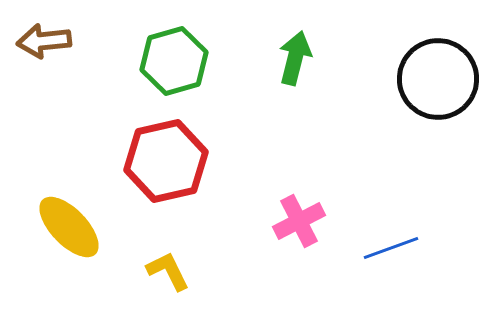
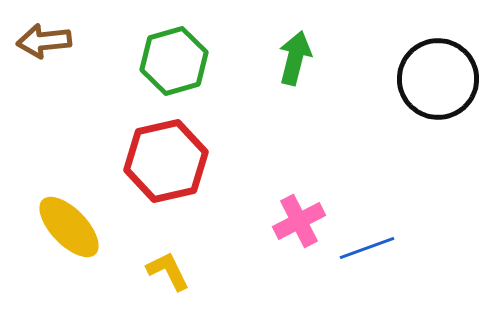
blue line: moved 24 px left
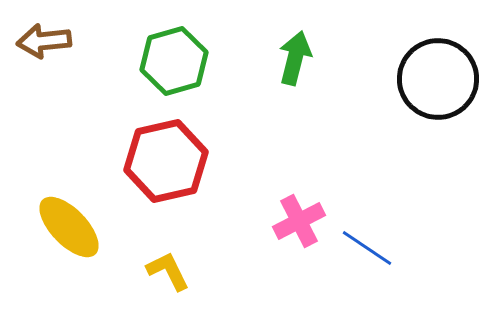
blue line: rotated 54 degrees clockwise
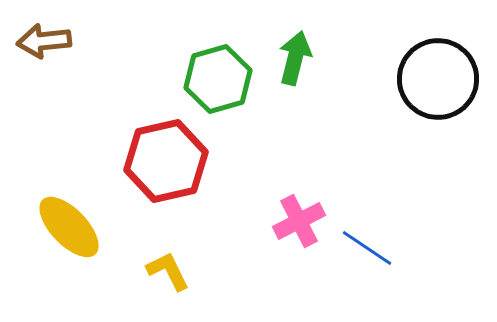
green hexagon: moved 44 px right, 18 px down
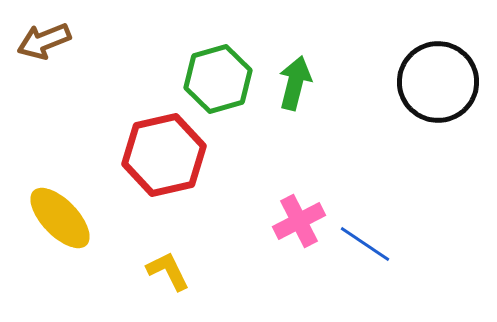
brown arrow: rotated 16 degrees counterclockwise
green arrow: moved 25 px down
black circle: moved 3 px down
red hexagon: moved 2 px left, 6 px up
yellow ellipse: moved 9 px left, 9 px up
blue line: moved 2 px left, 4 px up
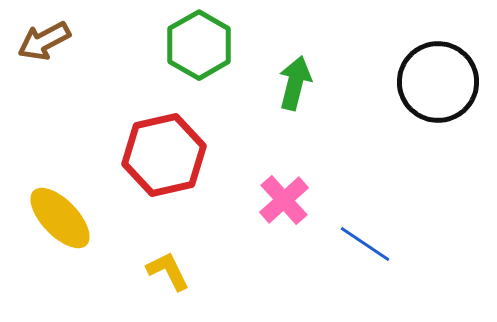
brown arrow: rotated 6 degrees counterclockwise
green hexagon: moved 19 px left, 34 px up; rotated 14 degrees counterclockwise
pink cross: moved 15 px left, 21 px up; rotated 15 degrees counterclockwise
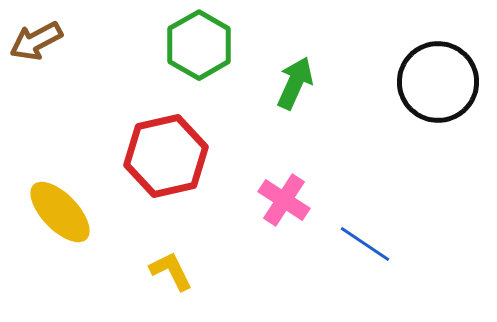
brown arrow: moved 8 px left
green arrow: rotated 10 degrees clockwise
red hexagon: moved 2 px right, 1 px down
pink cross: rotated 15 degrees counterclockwise
yellow ellipse: moved 6 px up
yellow L-shape: moved 3 px right
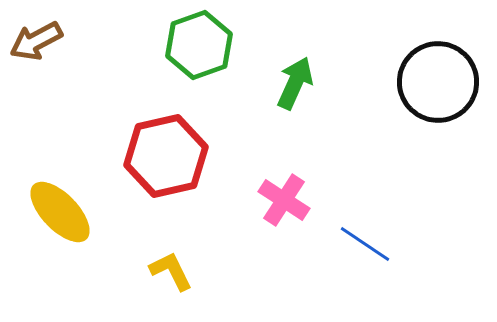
green hexagon: rotated 10 degrees clockwise
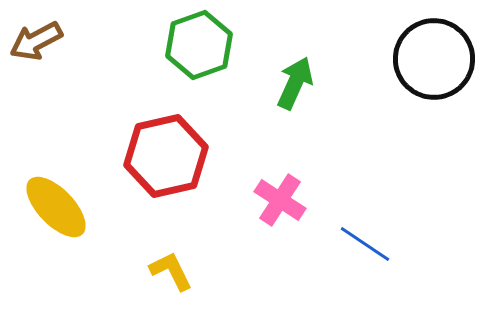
black circle: moved 4 px left, 23 px up
pink cross: moved 4 px left
yellow ellipse: moved 4 px left, 5 px up
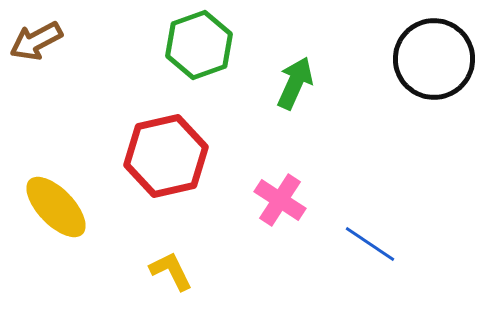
blue line: moved 5 px right
